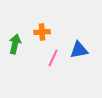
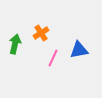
orange cross: moved 1 px left, 1 px down; rotated 28 degrees counterclockwise
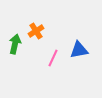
orange cross: moved 5 px left, 2 px up
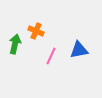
orange cross: rotated 35 degrees counterclockwise
pink line: moved 2 px left, 2 px up
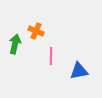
blue triangle: moved 21 px down
pink line: rotated 24 degrees counterclockwise
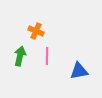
green arrow: moved 5 px right, 12 px down
pink line: moved 4 px left
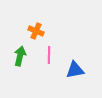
pink line: moved 2 px right, 1 px up
blue triangle: moved 4 px left, 1 px up
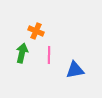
green arrow: moved 2 px right, 3 px up
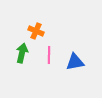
blue triangle: moved 8 px up
